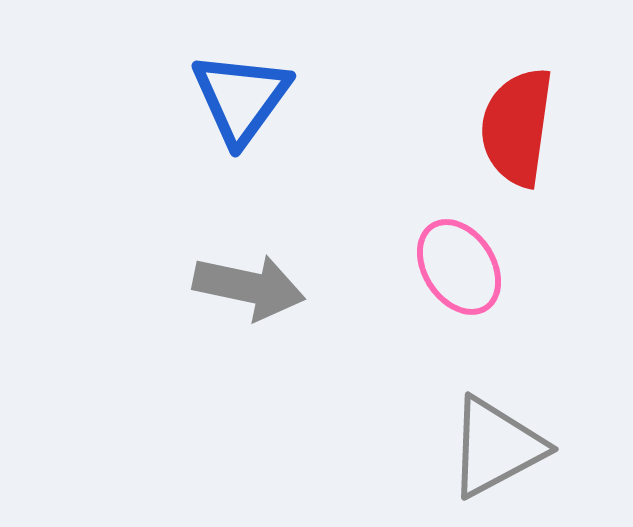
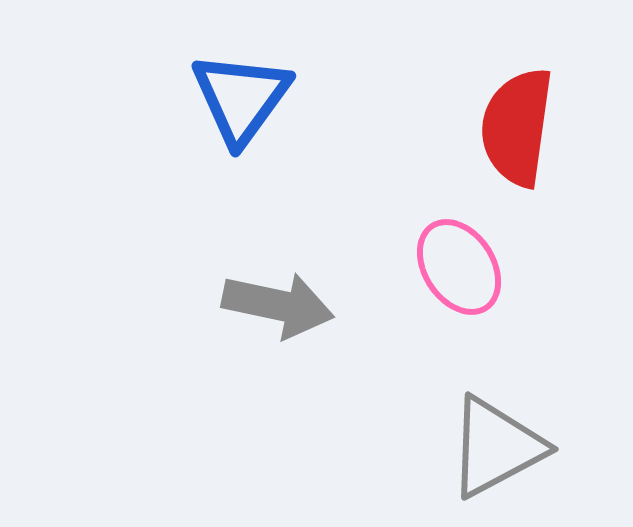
gray arrow: moved 29 px right, 18 px down
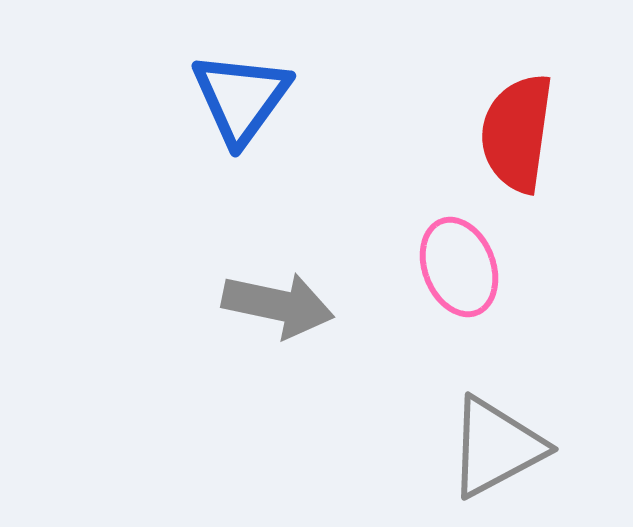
red semicircle: moved 6 px down
pink ellipse: rotated 12 degrees clockwise
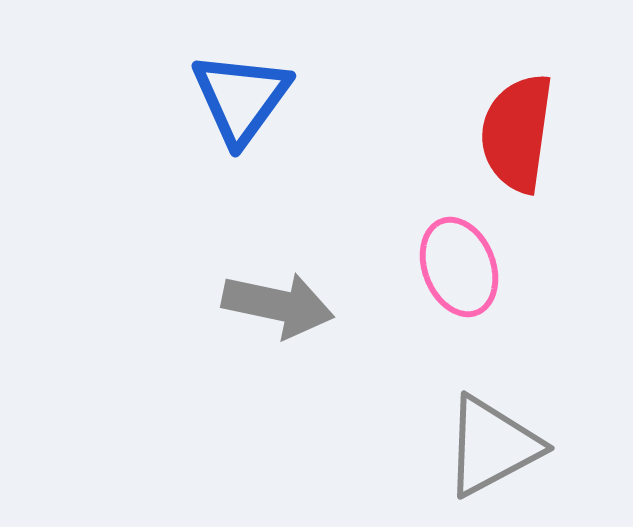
gray triangle: moved 4 px left, 1 px up
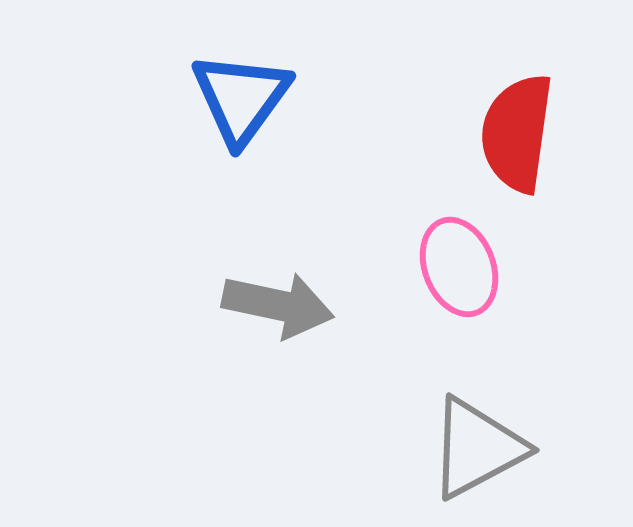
gray triangle: moved 15 px left, 2 px down
